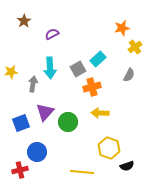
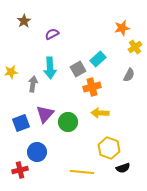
purple triangle: moved 2 px down
black semicircle: moved 4 px left, 2 px down
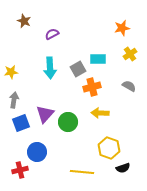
brown star: rotated 16 degrees counterclockwise
yellow cross: moved 5 px left, 7 px down
cyan rectangle: rotated 42 degrees clockwise
gray semicircle: moved 11 px down; rotated 88 degrees counterclockwise
gray arrow: moved 19 px left, 16 px down
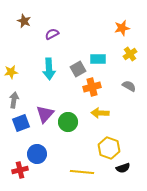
cyan arrow: moved 1 px left, 1 px down
blue circle: moved 2 px down
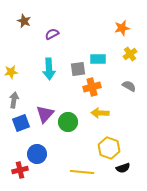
gray square: rotated 21 degrees clockwise
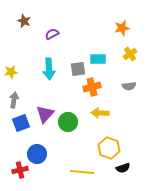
gray semicircle: rotated 144 degrees clockwise
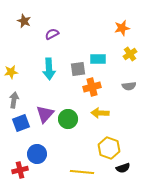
green circle: moved 3 px up
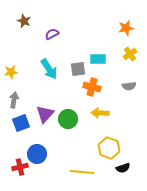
orange star: moved 4 px right
cyan arrow: rotated 30 degrees counterclockwise
orange cross: rotated 30 degrees clockwise
red cross: moved 3 px up
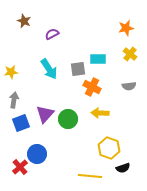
yellow cross: rotated 16 degrees counterclockwise
orange cross: rotated 12 degrees clockwise
red cross: rotated 28 degrees counterclockwise
yellow line: moved 8 px right, 4 px down
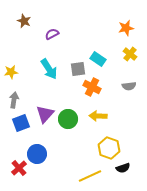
cyan rectangle: rotated 35 degrees clockwise
yellow arrow: moved 2 px left, 3 px down
red cross: moved 1 px left, 1 px down
yellow line: rotated 30 degrees counterclockwise
